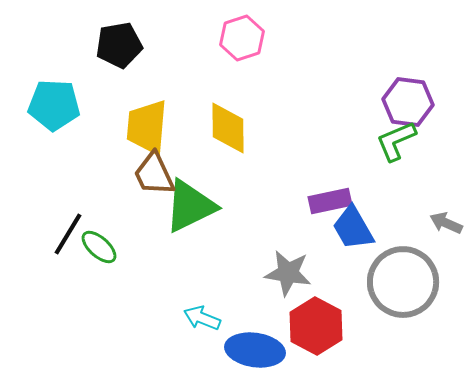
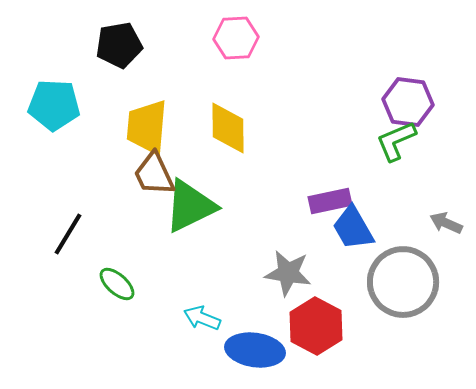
pink hexagon: moved 6 px left; rotated 15 degrees clockwise
green ellipse: moved 18 px right, 37 px down
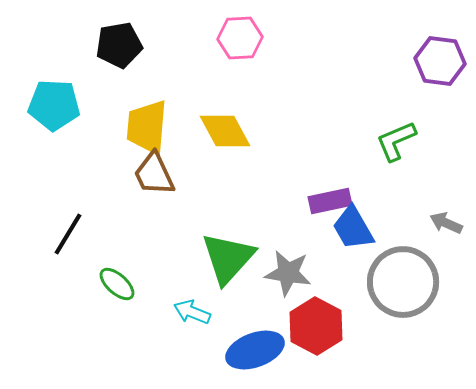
pink hexagon: moved 4 px right
purple hexagon: moved 32 px right, 41 px up
yellow diamond: moved 3 px left, 3 px down; rotated 28 degrees counterclockwise
green triangle: moved 38 px right, 52 px down; rotated 22 degrees counterclockwise
cyan arrow: moved 10 px left, 6 px up
blue ellipse: rotated 28 degrees counterclockwise
